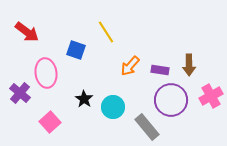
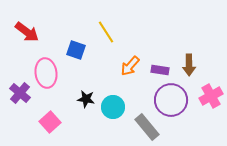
black star: moved 2 px right; rotated 24 degrees counterclockwise
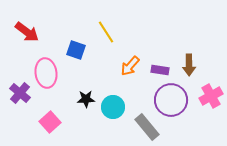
black star: rotated 12 degrees counterclockwise
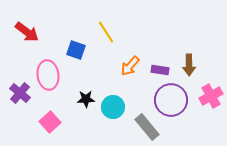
pink ellipse: moved 2 px right, 2 px down
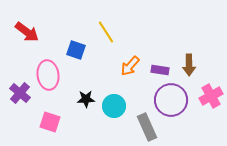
cyan circle: moved 1 px right, 1 px up
pink square: rotated 30 degrees counterclockwise
gray rectangle: rotated 16 degrees clockwise
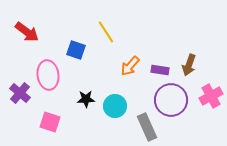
brown arrow: rotated 20 degrees clockwise
cyan circle: moved 1 px right
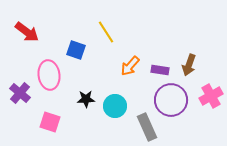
pink ellipse: moved 1 px right
